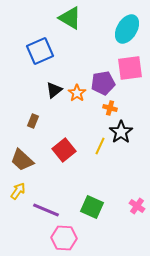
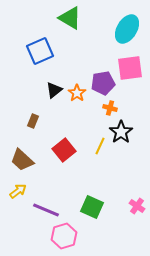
yellow arrow: rotated 18 degrees clockwise
pink hexagon: moved 2 px up; rotated 20 degrees counterclockwise
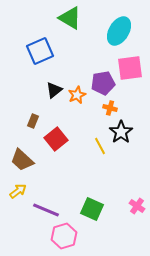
cyan ellipse: moved 8 px left, 2 px down
orange star: moved 2 px down; rotated 12 degrees clockwise
yellow line: rotated 54 degrees counterclockwise
red square: moved 8 px left, 11 px up
green square: moved 2 px down
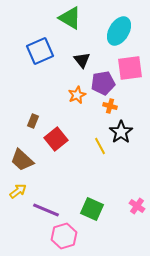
black triangle: moved 28 px right, 30 px up; rotated 30 degrees counterclockwise
orange cross: moved 2 px up
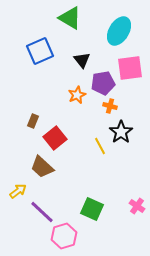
red square: moved 1 px left, 1 px up
brown trapezoid: moved 20 px right, 7 px down
purple line: moved 4 px left, 2 px down; rotated 20 degrees clockwise
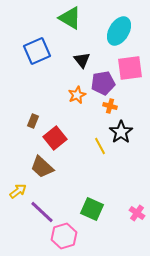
blue square: moved 3 px left
pink cross: moved 7 px down
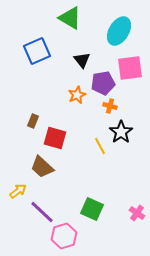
red square: rotated 35 degrees counterclockwise
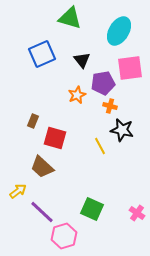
green triangle: rotated 15 degrees counterclockwise
blue square: moved 5 px right, 3 px down
black star: moved 1 px right, 2 px up; rotated 25 degrees counterclockwise
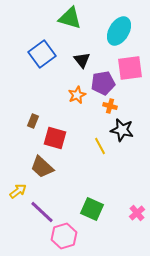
blue square: rotated 12 degrees counterclockwise
pink cross: rotated 14 degrees clockwise
